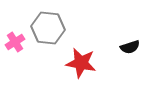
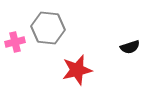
pink cross: rotated 18 degrees clockwise
red star: moved 4 px left, 7 px down; rotated 24 degrees counterclockwise
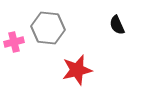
pink cross: moved 1 px left
black semicircle: moved 13 px left, 22 px up; rotated 84 degrees clockwise
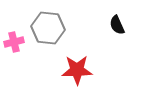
red star: rotated 12 degrees clockwise
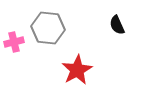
red star: rotated 28 degrees counterclockwise
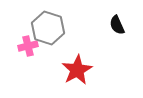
gray hexagon: rotated 12 degrees clockwise
pink cross: moved 14 px right, 4 px down
